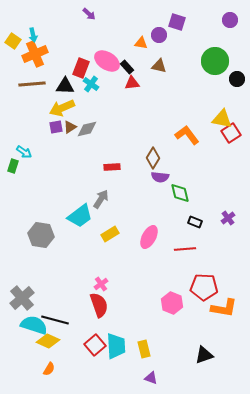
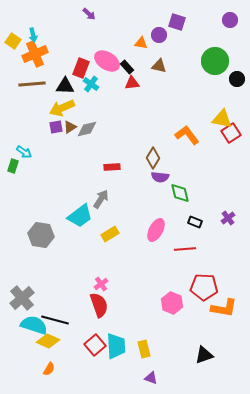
pink ellipse at (149, 237): moved 7 px right, 7 px up
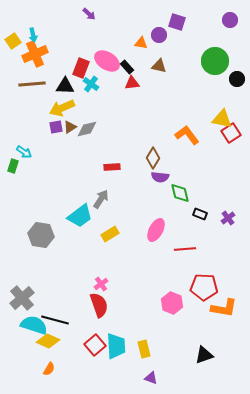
yellow square at (13, 41): rotated 21 degrees clockwise
black rectangle at (195, 222): moved 5 px right, 8 px up
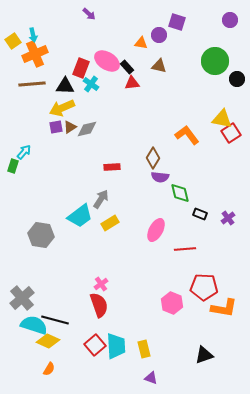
cyan arrow at (24, 152): rotated 84 degrees counterclockwise
yellow rectangle at (110, 234): moved 11 px up
